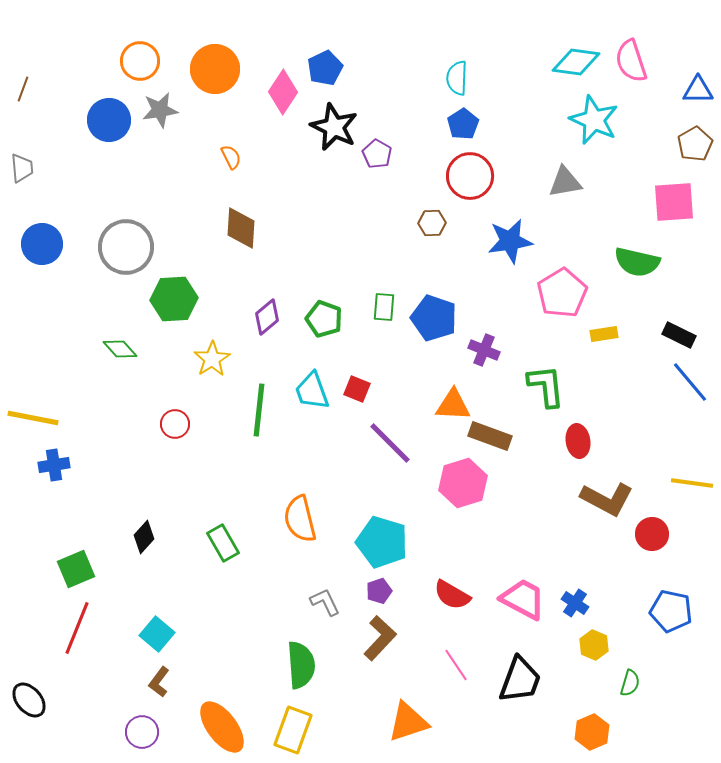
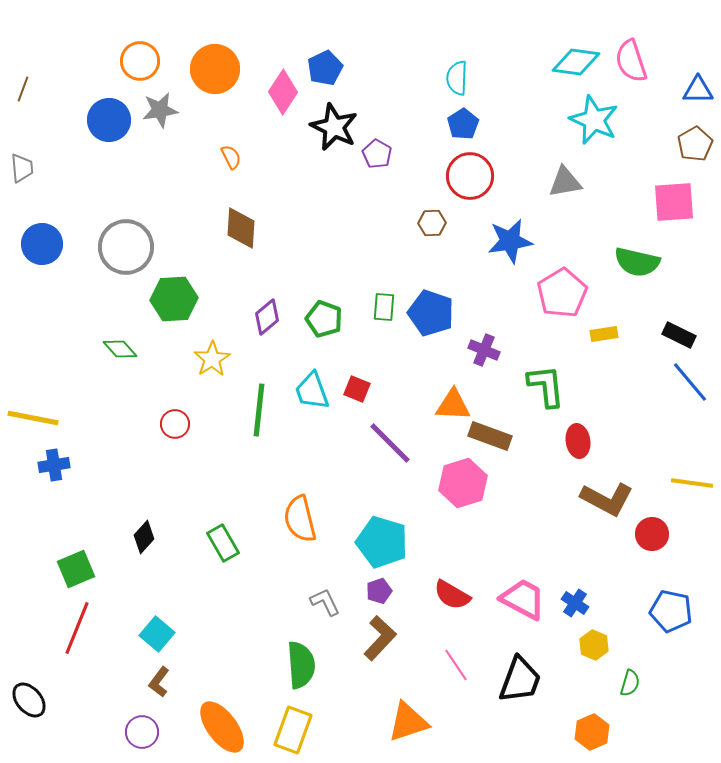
blue pentagon at (434, 318): moved 3 px left, 5 px up
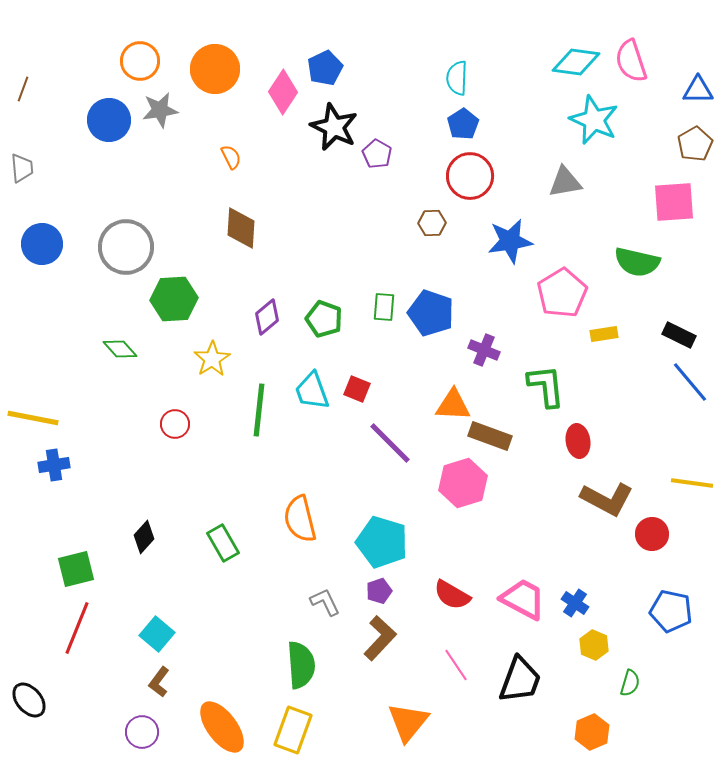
green square at (76, 569): rotated 9 degrees clockwise
orange triangle at (408, 722): rotated 33 degrees counterclockwise
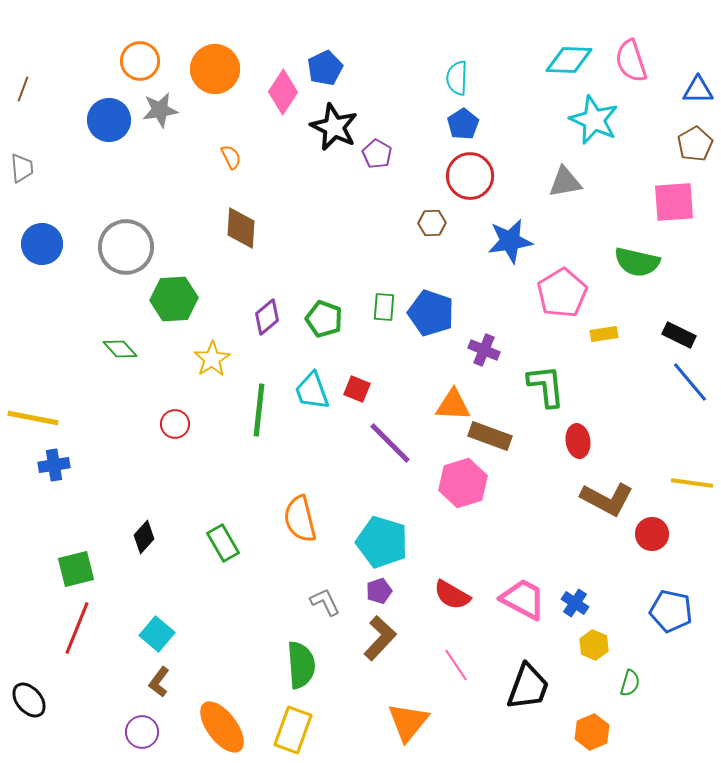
cyan diamond at (576, 62): moved 7 px left, 2 px up; rotated 6 degrees counterclockwise
black trapezoid at (520, 680): moved 8 px right, 7 px down
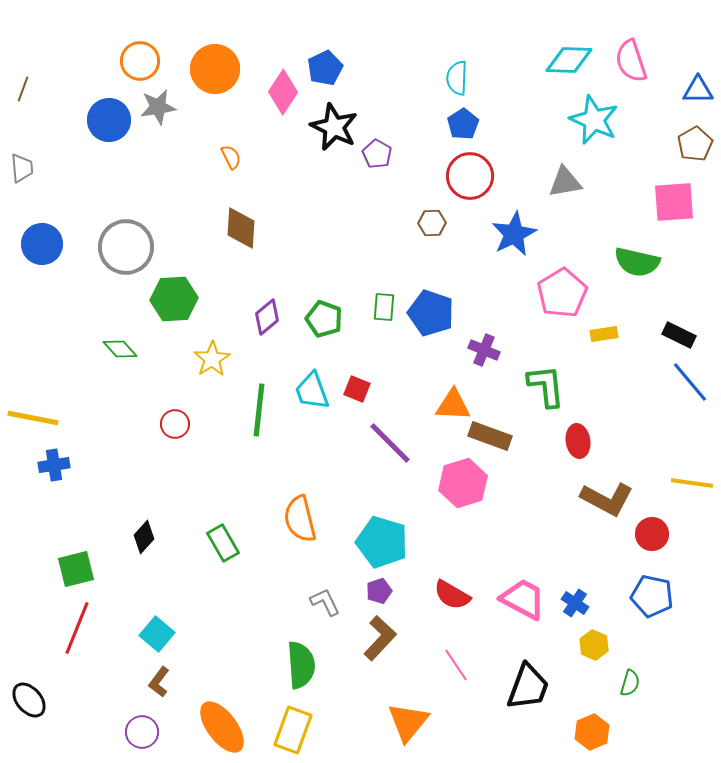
gray star at (160, 110): moved 2 px left, 3 px up
blue star at (510, 241): moved 4 px right, 7 px up; rotated 18 degrees counterclockwise
blue pentagon at (671, 611): moved 19 px left, 15 px up
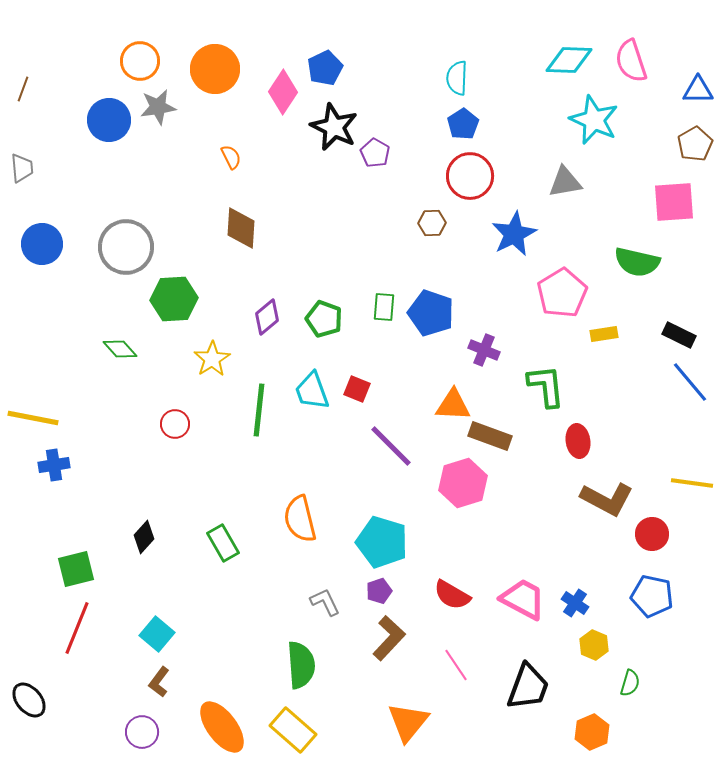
purple pentagon at (377, 154): moved 2 px left, 1 px up
purple line at (390, 443): moved 1 px right, 3 px down
brown L-shape at (380, 638): moved 9 px right
yellow rectangle at (293, 730): rotated 69 degrees counterclockwise
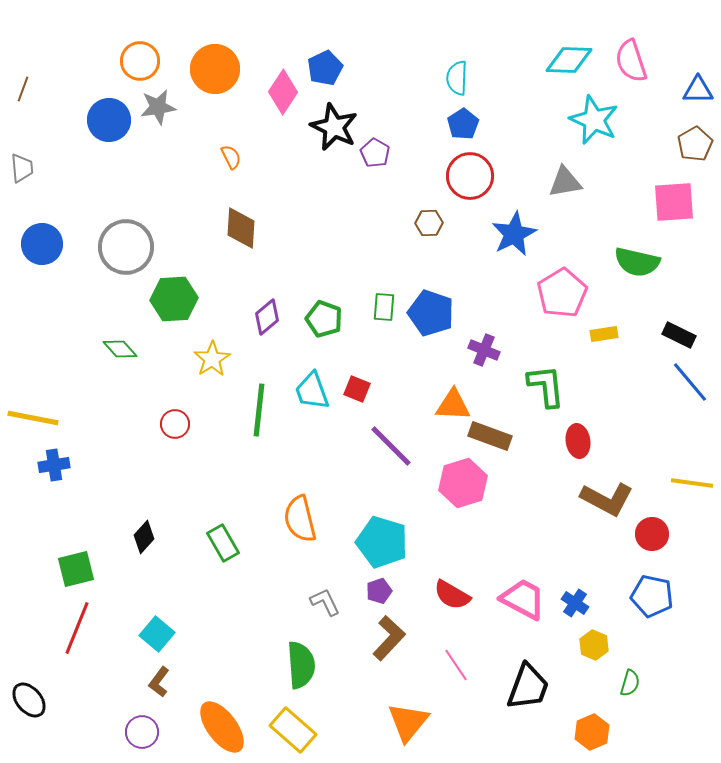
brown hexagon at (432, 223): moved 3 px left
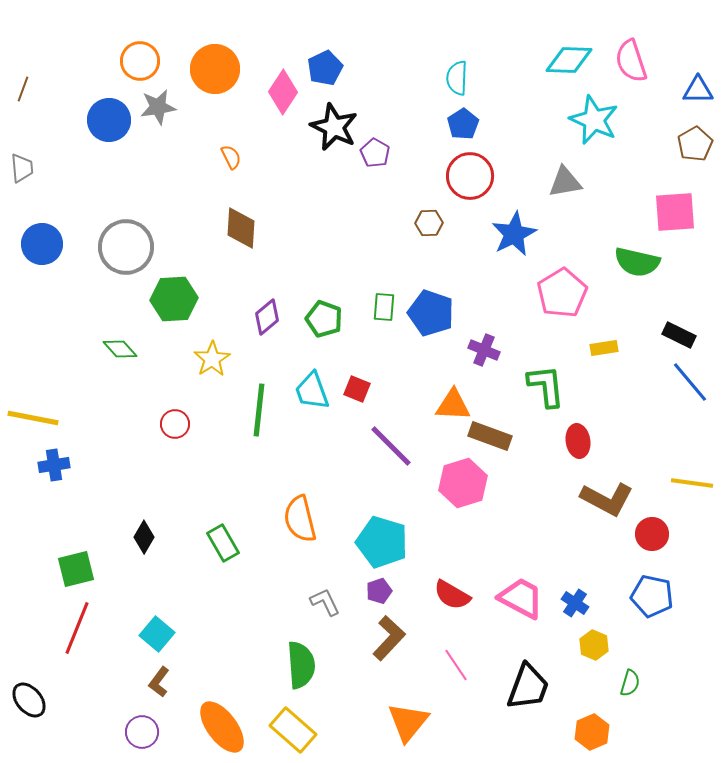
pink square at (674, 202): moved 1 px right, 10 px down
yellow rectangle at (604, 334): moved 14 px down
black diamond at (144, 537): rotated 12 degrees counterclockwise
pink trapezoid at (523, 599): moved 2 px left, 1 px up
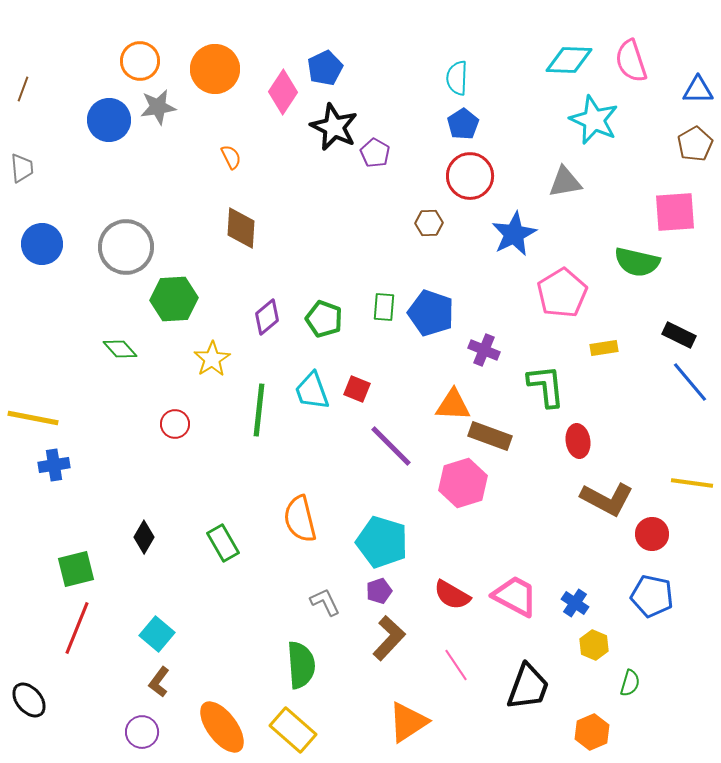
pink trapezoid at (521, 598): moved 6 px left, 2 px up
orange triangle at (408, 722): rotated 18 degrees clockwise
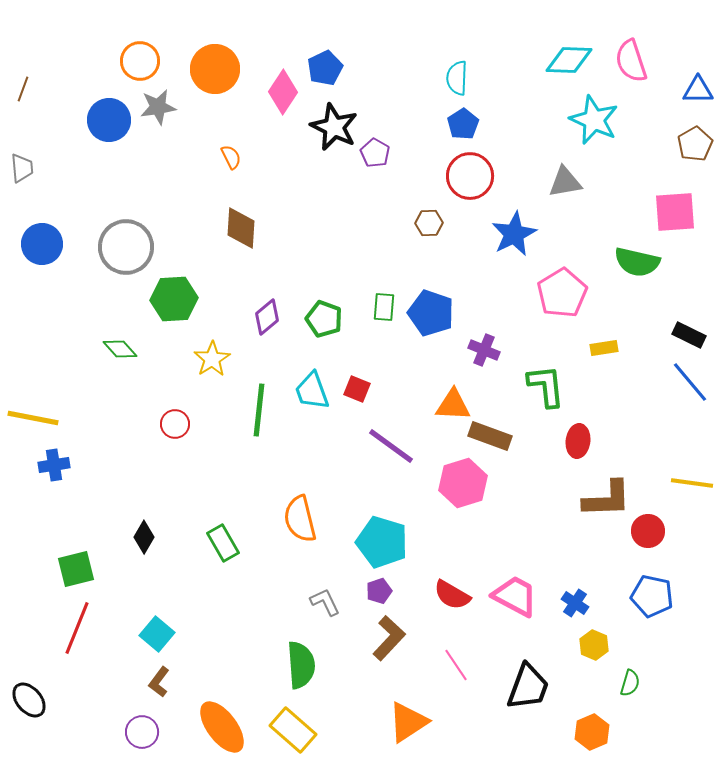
black rectangle at (679, 335): moved 10 px right
red ellipse at (578, 441): rotated 16 degrees clockwise
purple line at (391, 446): rotated 9 degrees counterclockwise
brown L-shape at (607, 499): rotated 30 degrees counterclockwise
red circle at (652, 534): moved 4 px left, 3 px up
